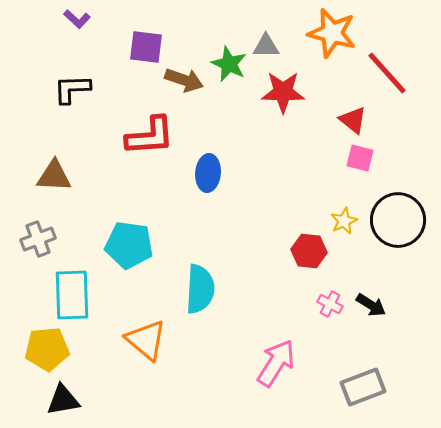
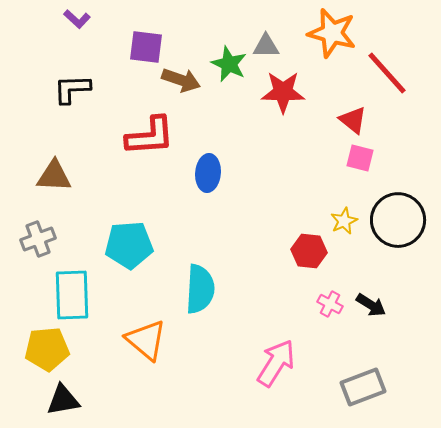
brown arrow: moved 3 px left
cyan pentagon: rotated 12 degrees counterclockwise
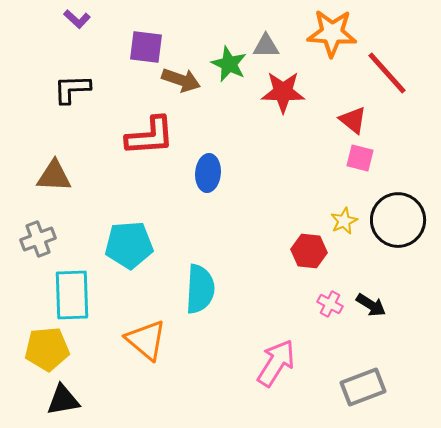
orange star: rotated 12 degrees counterclockwise
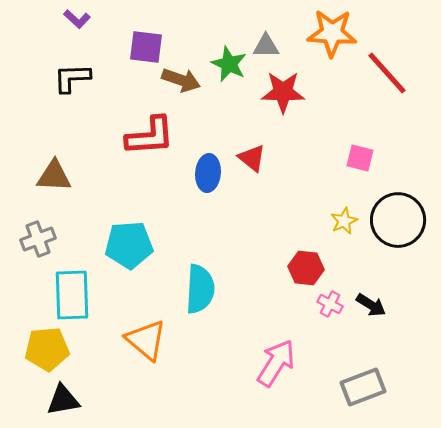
black L-shape: moved 11 px up
red triangle: moved 101 px left, 38 px down
red hexagon: moved 3 px left, 17 px down
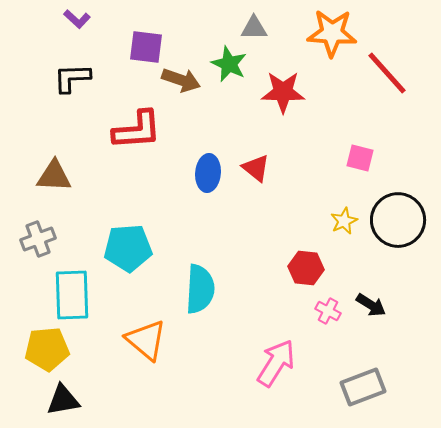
gray triangle: moved 12 px left, 18 px up
red L-shape: moved 13 px left, 6 px up
red triangle: moved 4 px right, 10 px down
cyan pentagon: moved 1 px left, 3 px down
pink cross: moved 2 px left, 7 px down
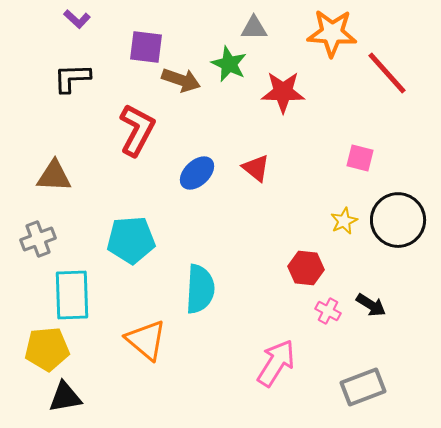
red L-shape: rotated 58 degrees counterclockwise
blue ellipse: moved 11 px left; rotated 42 degrees clockwise
cyan pentagon: moved 3 px right, 8 px up
black triangle: moved 2 px right, 3 px up
